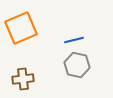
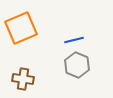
gray hexagon: rotated 10 degrees clockwise
brown cross: rotated 15 degrees clockwise
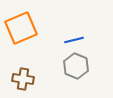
gray hexagon: moved 1 px left, 1 px down
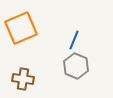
blue line: rotated 54 degrees counterclockwise
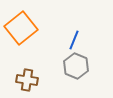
orange square: rotated 16 degrees counterclockwise
brown cross: moved 4 px right, 1 px down
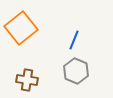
gray hexagon: moved 5 px down
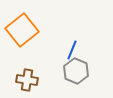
orange square: moved 1 px right, 2 px down
blue line: moved 2 px left, 10 px down
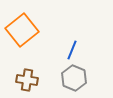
gray hexagon: moved 2 px left, 7 px down
